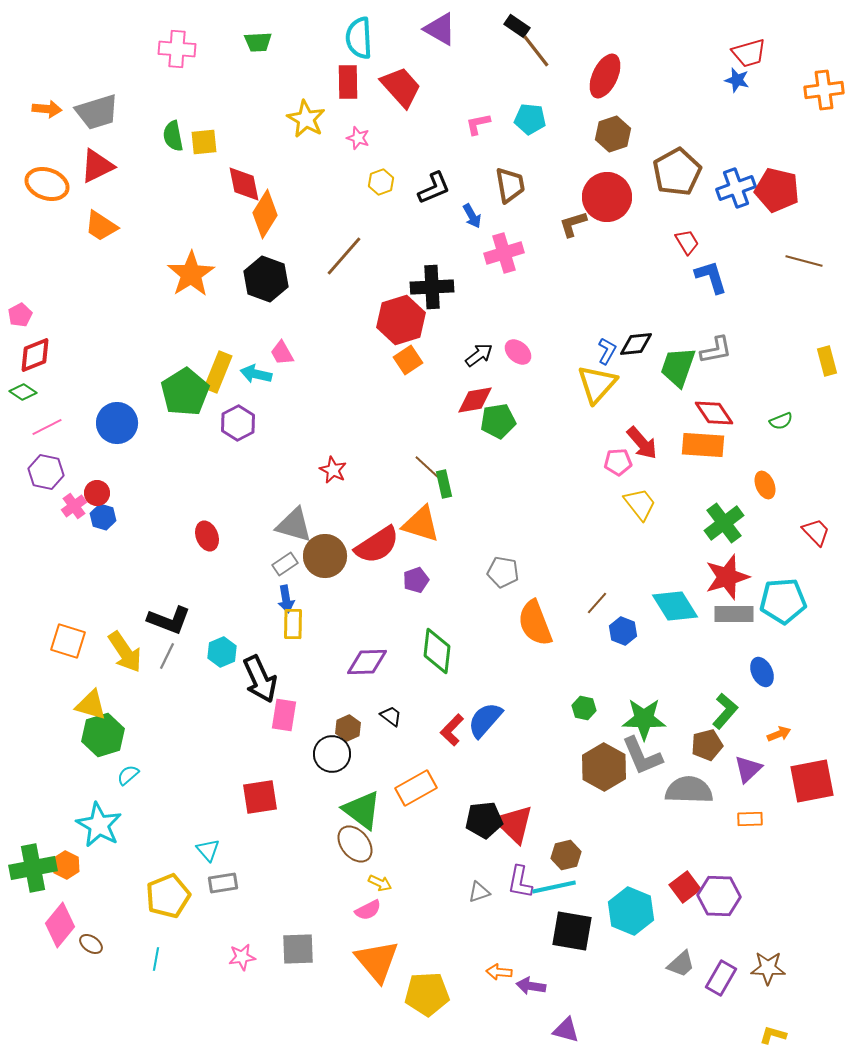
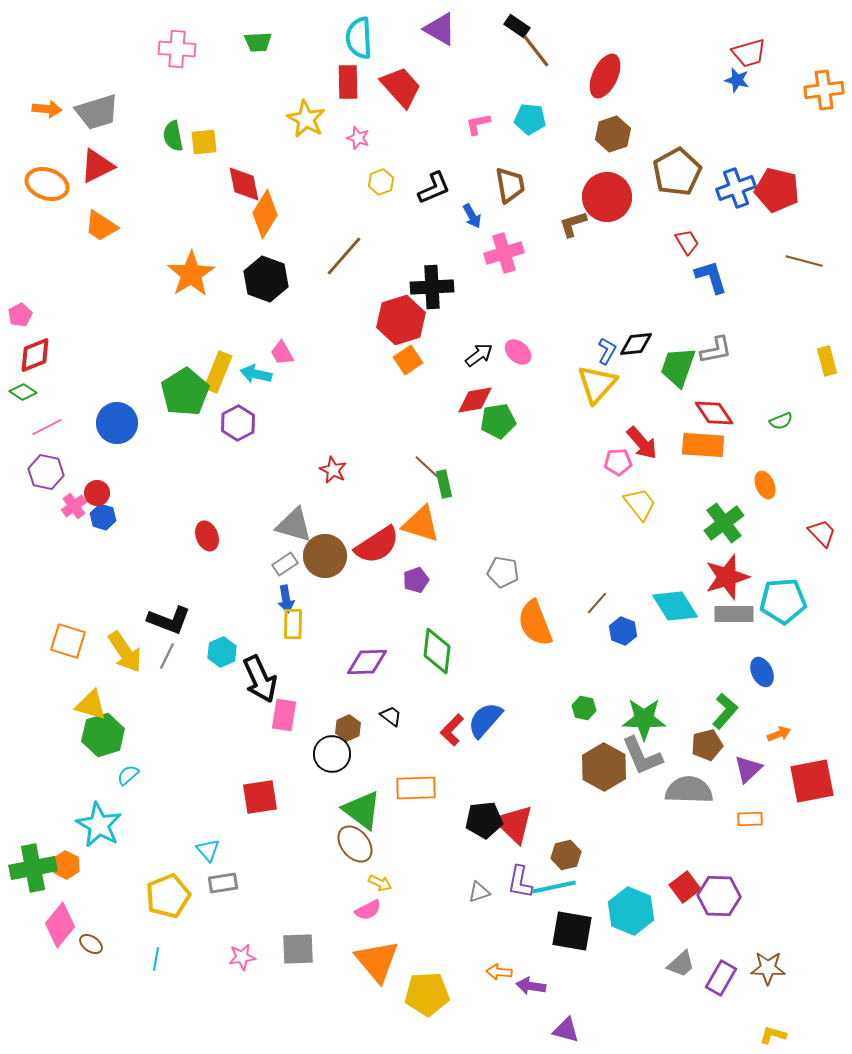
red trapezoid at (816, 532): moved 6 px right, 1 px down
orange rectangle at (416, 788): rotated 27 degrees clockwise
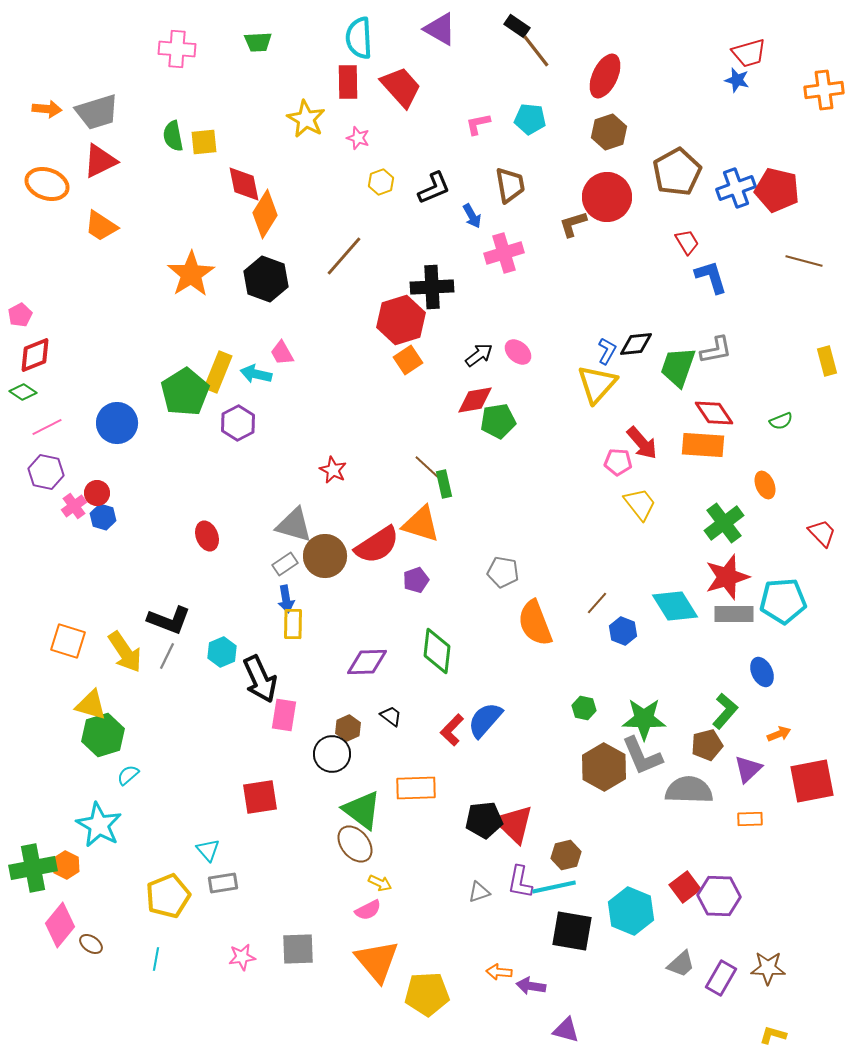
brown hexagon at (613, 134): moved 4 px left, 2 px up
red triangle at (97, 166): moved 3 px right, 5 px up
pink pentagon at (618, 462): rotated 8 degrees clockwise
